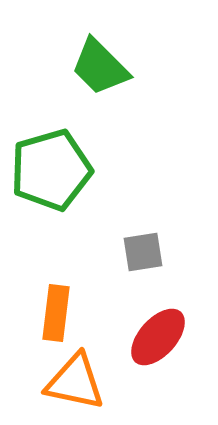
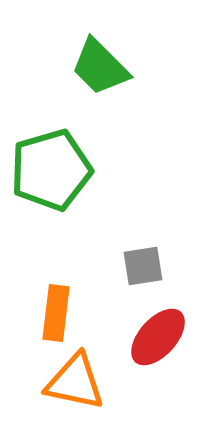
gray square: moved 14 px down
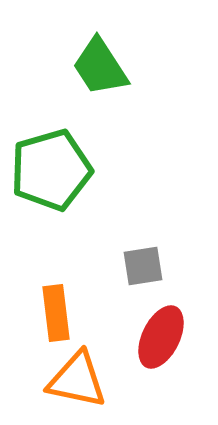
green trapezoid: rotated 12 degrees clockwise
orange rectangle: rotated 14 degrees counterclockwise
red ellipse: moved 3 px right; rotated 16 degrees counterclockwise
orange triangle: moved 2 px right, 2 px up
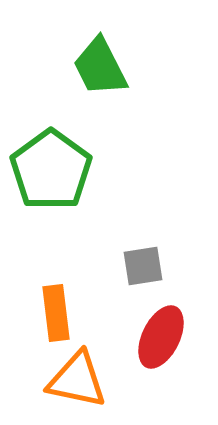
green trapezoid: rotated 6 degrees clockwise
green pentagon: rotated 20 degrees counterclockwise
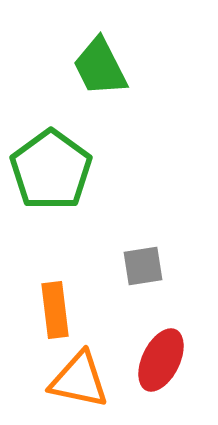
orange rectangle: moved 1 px left, 3 px up
red ellipse: moved 23 px down
orange triangle: moved 2 px right
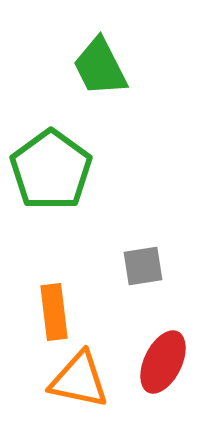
orange rectangle: moved 1 px left, 2 px down
red ellipse: moved 2 px right, 2 px down
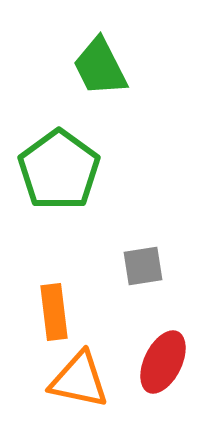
green pentagon: moved 8 px right
